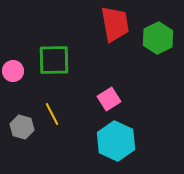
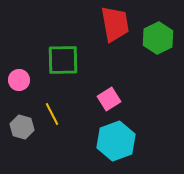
green square: moved 9 px right
pink circle: moved 6 px right, 9 px down
cyan hexagon: rotated 15 degrees clockwise
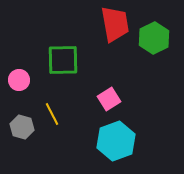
green hexagon: moved 4 px left
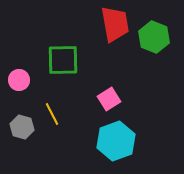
green hexagon: moved 1 px up; rotated 12 degrees counterclockwise
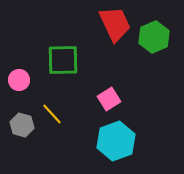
red trapezoid: rotated 15 degrees counterclockwise
green hexagon: rotated 16 degrees clockwise
yellow line: rotated 15 degrees counterclockwise
gray hexagon: moved 2 px up
